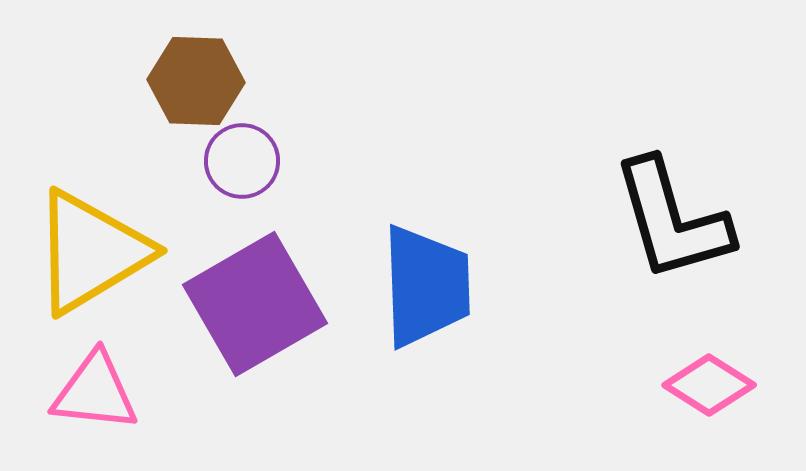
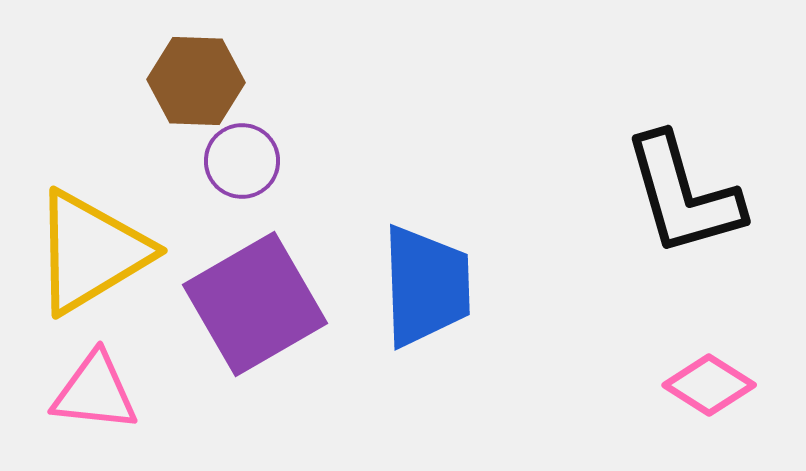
black L-shape: moved 11 px right, 25 px up
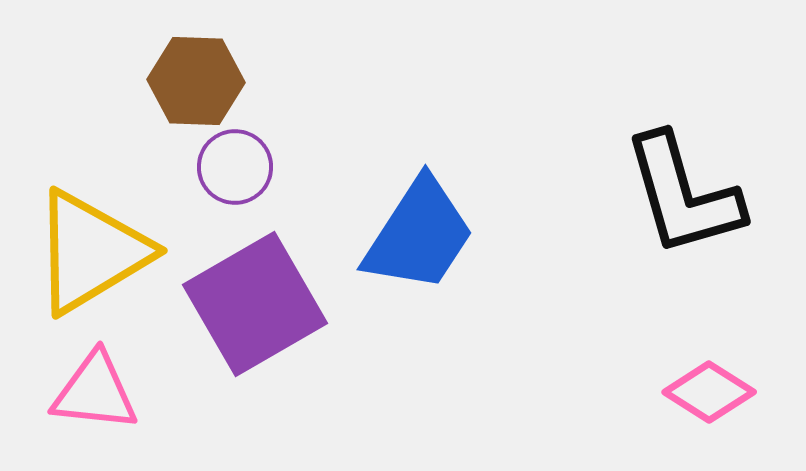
purple circle: moved 7 px left, 6 px down
blue trapezoid: moved 7 px left, 51 px up; rotated 35 degrees clockwise
pink diamond: moved 7 px down
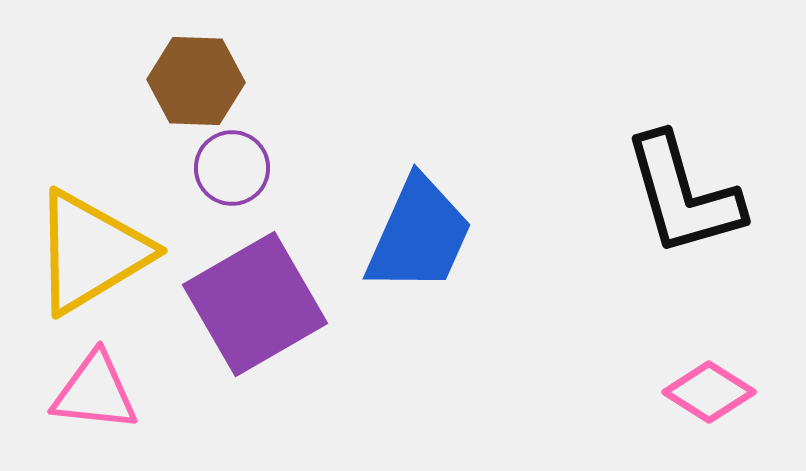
purple circle: moved 3 px left, 1 px down
blue trapezoid: rotated 9 degrees counterclockwise
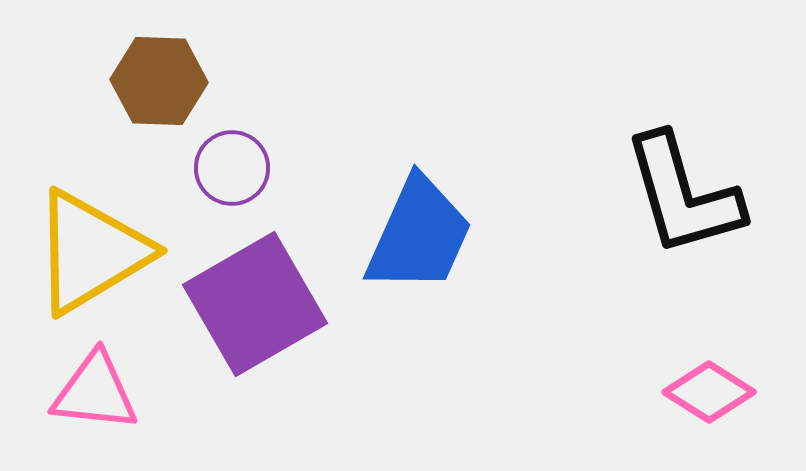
brown hexagon: moved 37 px left
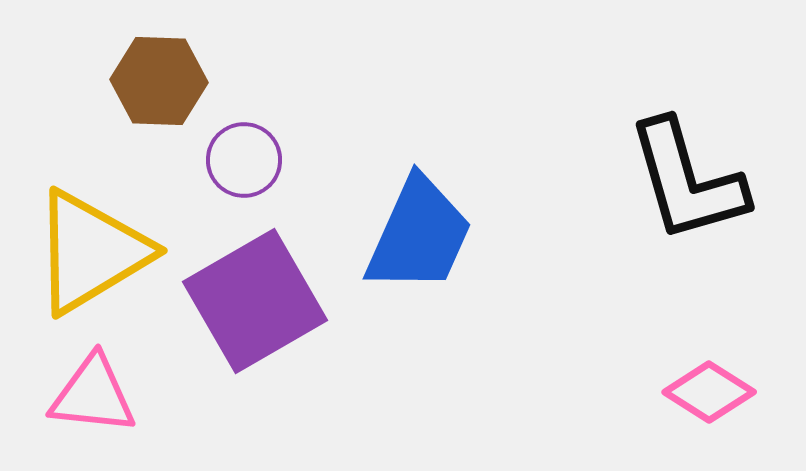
purple circle: moved 12 px right, 8 px up
black L-shape: moved 4 px right, 14 px up
purple square: moved 3 px up
pink triangle: moved 2 px left, 3 px down
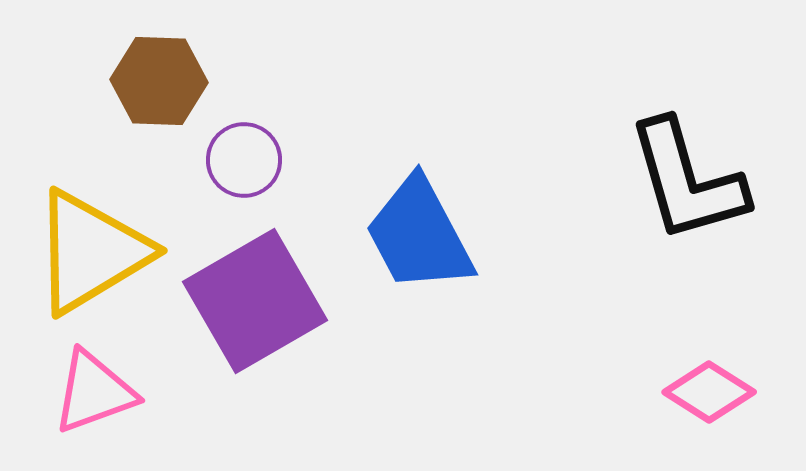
blue trapezoid: rotated 128 degrees clockwise
pink triangle: moved 1 px right, 3 px up; rotated 26 degrees counterclockwise
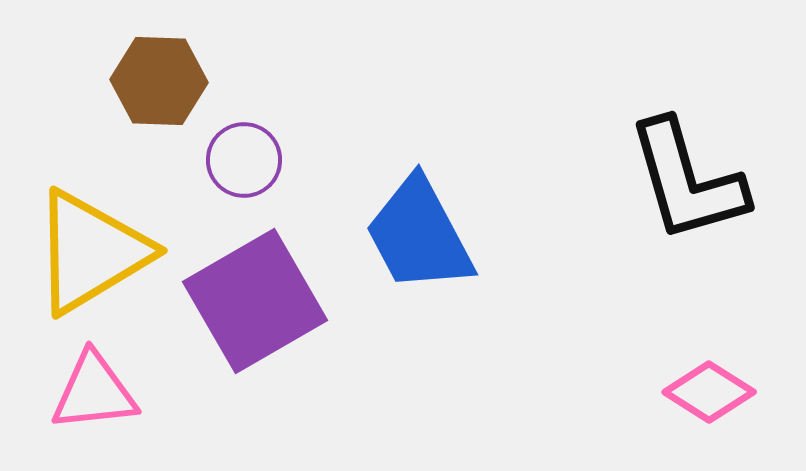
pink triangle: rotated 14 degrees clockwise
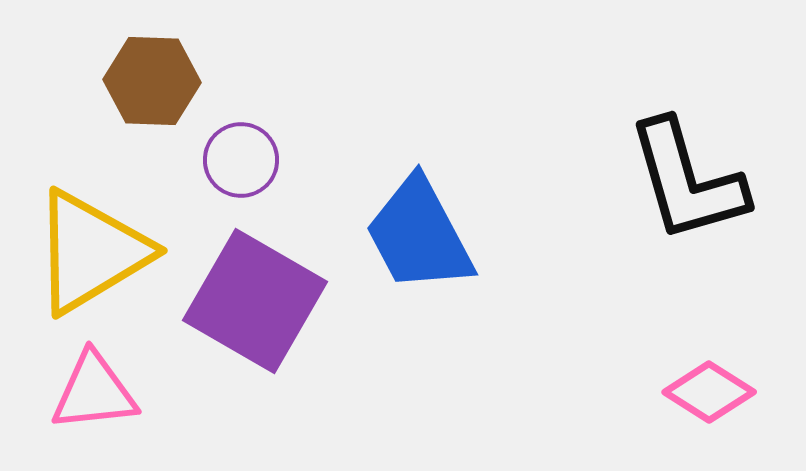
brown hexagon: moved 7 px left
purple circle: moved 3 px left
purple square: rotated 30 degrees counterclockwise
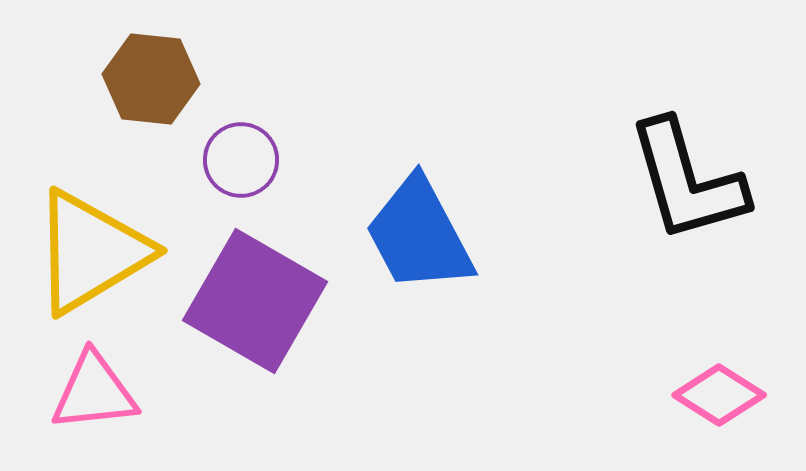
brown hexagon: moved 1 px left, 2 px up; rotated 4 degrees clockwise
pink diamond: moved 10 px right, 3 px down
